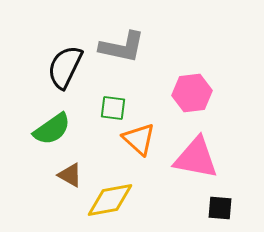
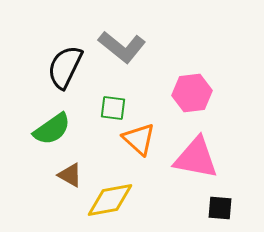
gray L-shape: rotated 27 degrees clockwise
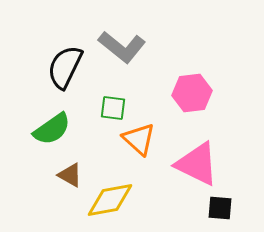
pink triangle: moved 1 px right, 6 px down; rotated 15 degrees clockwise
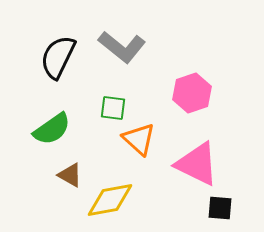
black semicircle: moved 7 px left, 10 px up
pink hexagon: rotated 12 degrees counterclockwise
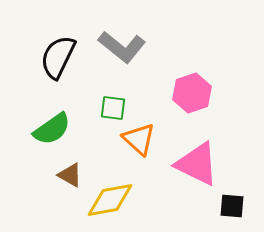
black square: moved 12 px right, 2 px up
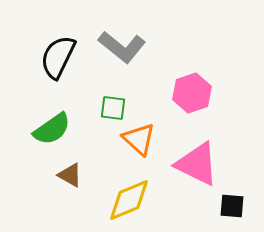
yellow diamond: moved 19 px right; rotated 12 degrees counterclockwise
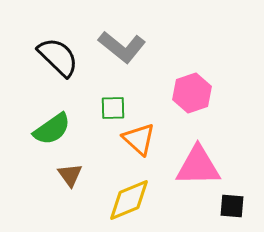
black semicircle: rotated 108 degrees clockwise
green square: rotated 8 degrees counterclockwise
pink triangle: moved 1 px right, 2 px down; rotated 27 degrees counterclockwise
brown triangle: rotated 24 degrees clockwise
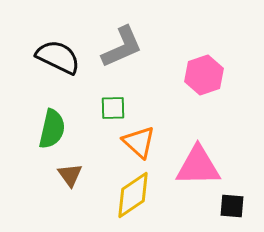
gray L-shape: rotated 63 degrees counterclockwise
black semicircle: rotated 18 degrees counterclockwise
pink hexagon: moved 12 px right, 18 px up
green semicircle: rotated 42 degrees counterclockwise
orange triangle: moved 3 px down
yellow diamond: moved 4 px right, 5 px up; rotated 12 degrees counterclockwise
